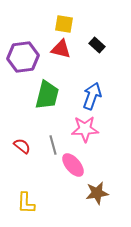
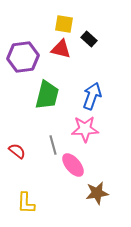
black rectangle: moved 8 px left, 6 px up
red semicircle: moved 5 px left, 5 px down
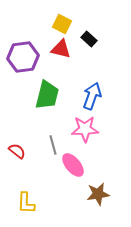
yellow square: moved 2 px left; rotated 18 degrees clockwise
brown star: moved 1 px right, 1 px down
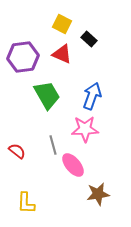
red triangle: moved 1 px right, 5 px down; rotated 10 degrees clockwise
green trapezoid: rotated 44 degrees counterclockwise
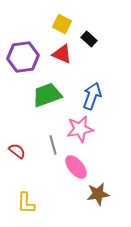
green trapezoid: rotated 80 degrees counterclockwise
pink star: moved 5 px left; rotated 8 degrees counterclockwise
pink ellipse: moved 3 px right, 2 px down
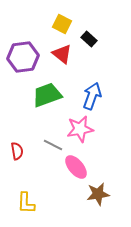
red triangle: rotated 15 degrees clockwise
gray line: rotated 48 degrees counterclockwise
red semicircle: rotated 42 degrees clockwise
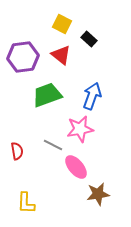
red triangle: moved 1 px left, 1 px down
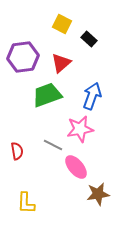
red triangle: moved 8 px down; rotated 40 degrees clockwise
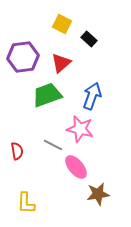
pink star: rotated 24 degrees clockwise
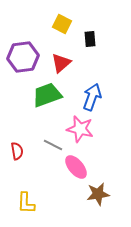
black rectangle: moved 1 px right; rotated 42 degrees clockwise
blue arrow: moved 1 px down
